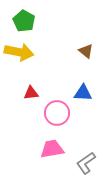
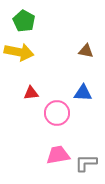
brown triangle: rotated 28 degrees counterclockwise
pink trapezoid: moved 6 px right, 6 px down
gray L-shape: rotated 35 degrees clockwise
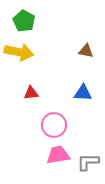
pink circle: moved 3 px left, 12 px down
gray L-shape: moved 2 px right, 1 px up
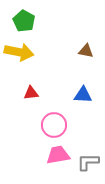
blue triangle: moved 2 px down
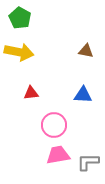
green pentagon: moved 4 px left, 3 px up
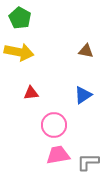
blue triangle: rotated 36 degrees counterclockwise
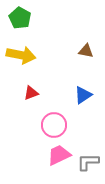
yellow arrow: moved 2 px right, 3 px down
red triangle: rotated 14 degrees counterclockwise
pink trapezoid: moved 1 px right; rotated 15 degrees counterclockwise
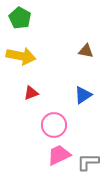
yellow arrow: moved 1 px down
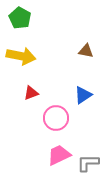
pink circle: moved 2 px right, 7 px up
gray L-shape: moved 1 px down
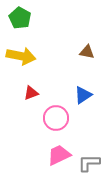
brown triangle: moved 1 px right, 1 px down
gray L-shape: moved 1 px right
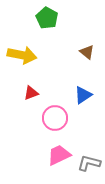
green pentagon: moved 27 px right
brown triangle: rotated 28 degrees clockwise
yellow arrow: moved 1 px right, 1 px up
pink circle: moved 1 px left
gray L-shape: rotated 15 degrees clockwise
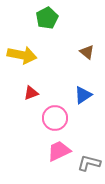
green pentagon: rotated 15 degrees clockwise
pink trapezoid: moved 4 px up
